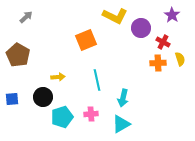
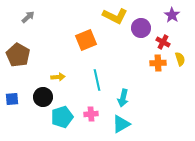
gray arrow: moved 2 px right
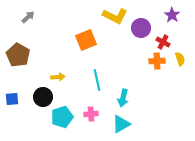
orange cross: moved 1 px left, 2 px up
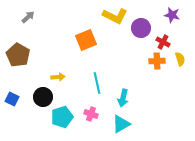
purple star: rotated 21 degrees counterclockwise
cyan line: moved 3 px down
blue square: rotated 32 degrees clockwise
pink cross: rotated 24 degrees clockwise
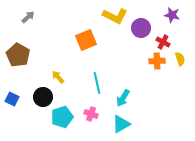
yellow arrow: rotated 128 degrees counterclockwise
cyan arrow: rotated 18 degrees clockwise
